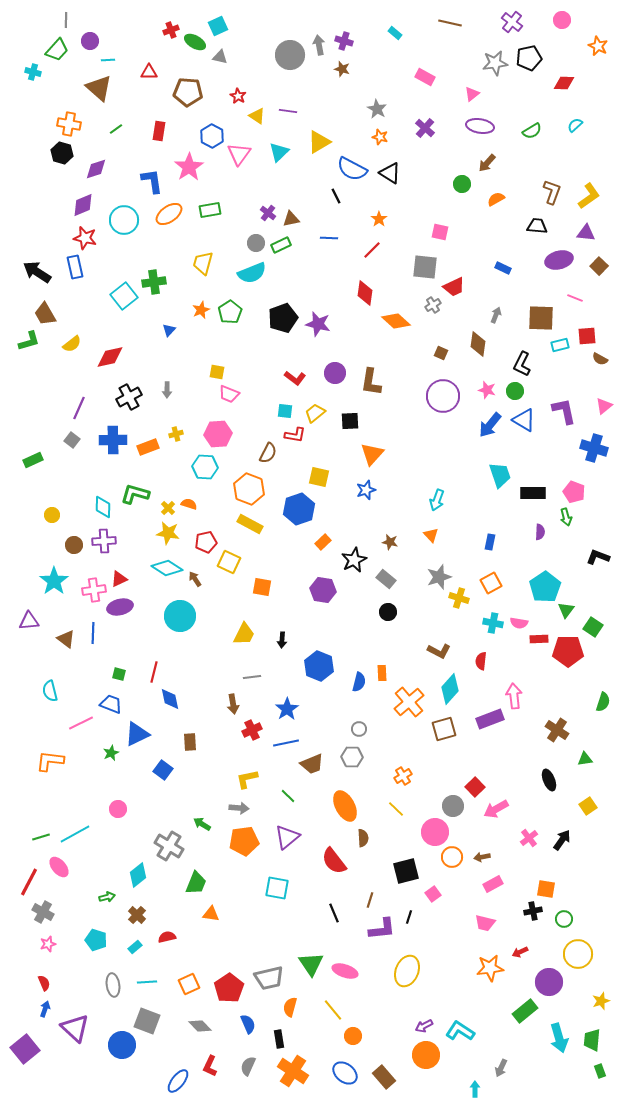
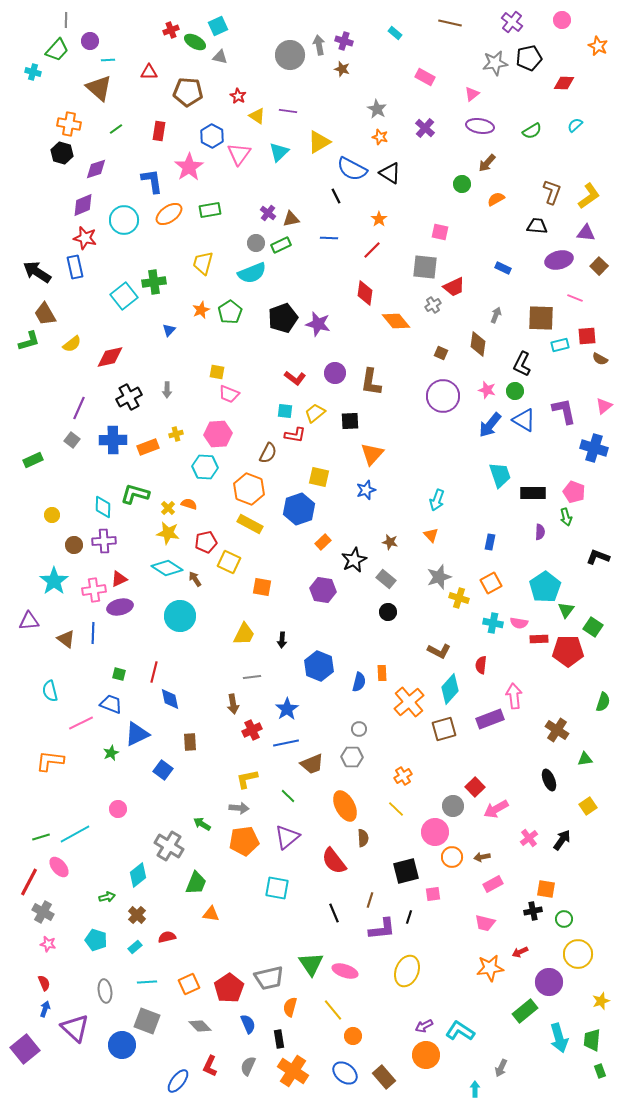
orange diamond at (396, 321): rotated 8 degrees clockwise
red semicircle at (481, 661): moved 4 px down
pink square at (433, 894): rotated 28 degrees clockwise
pink star at (48, 944): rotated 28 degrees clockwise
gray ellipse at (113, 985): moved 8 px left, 6 px down
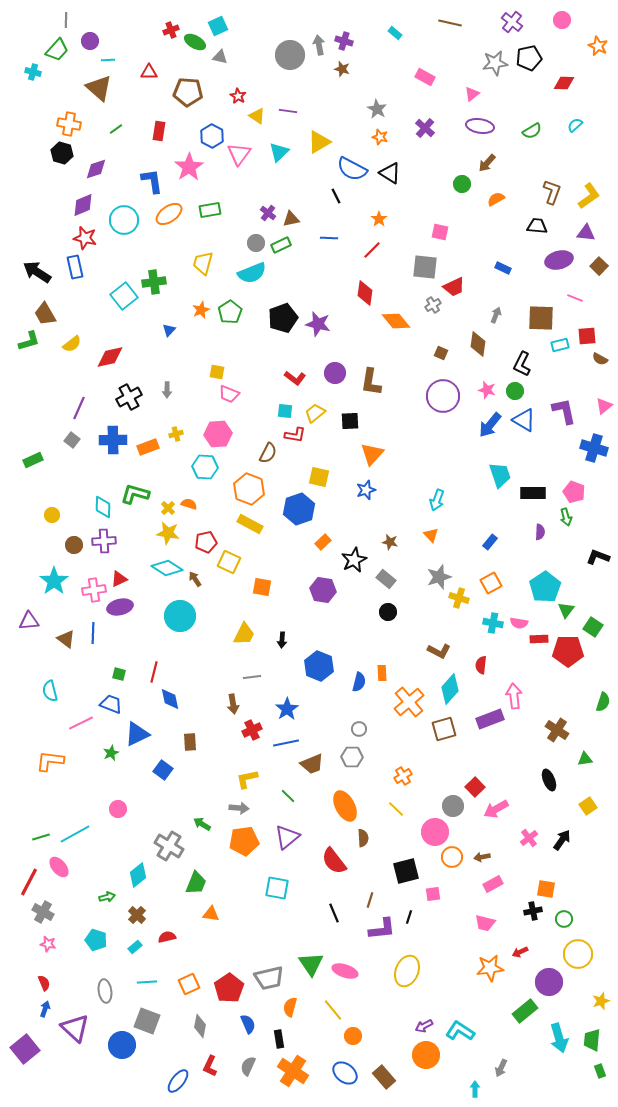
blue rectangle at (490, 542): rotated 28 degrees clockwise
gray diamond at (200, 1026): rotated 55 degrees clockwise
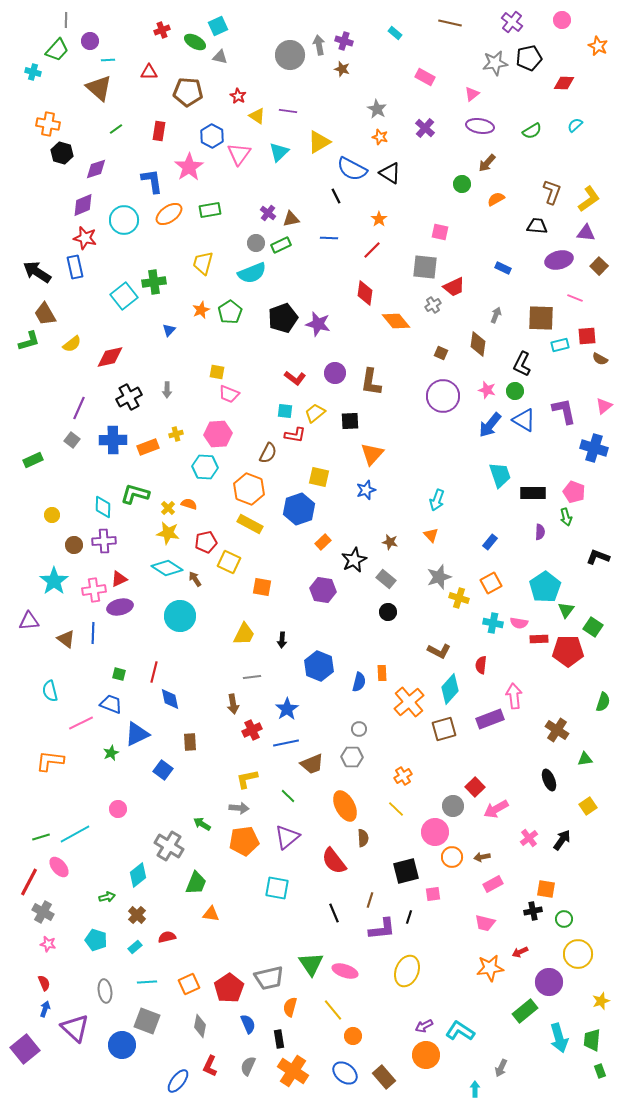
red cross at (171, 30): moved 9 px left
orange cross at (69, 124): moved 21 px left
yellow L-shape at (589, 196): moved 3 px down
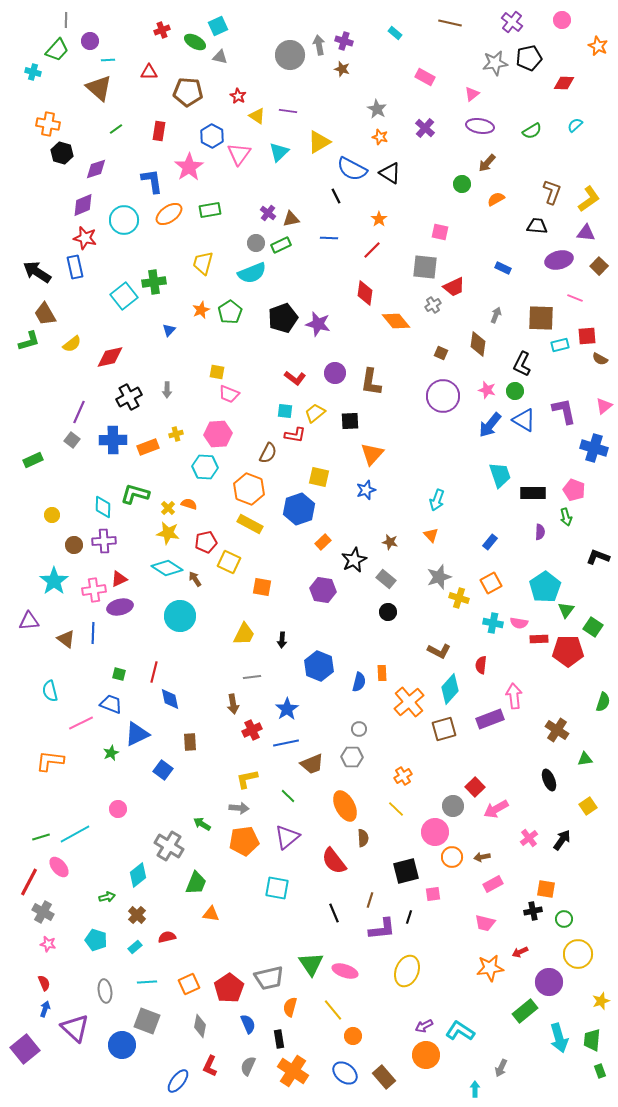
purple line at (79, 408): moved 4 px down
pink pentagon at (574, 492): moved 2 px up
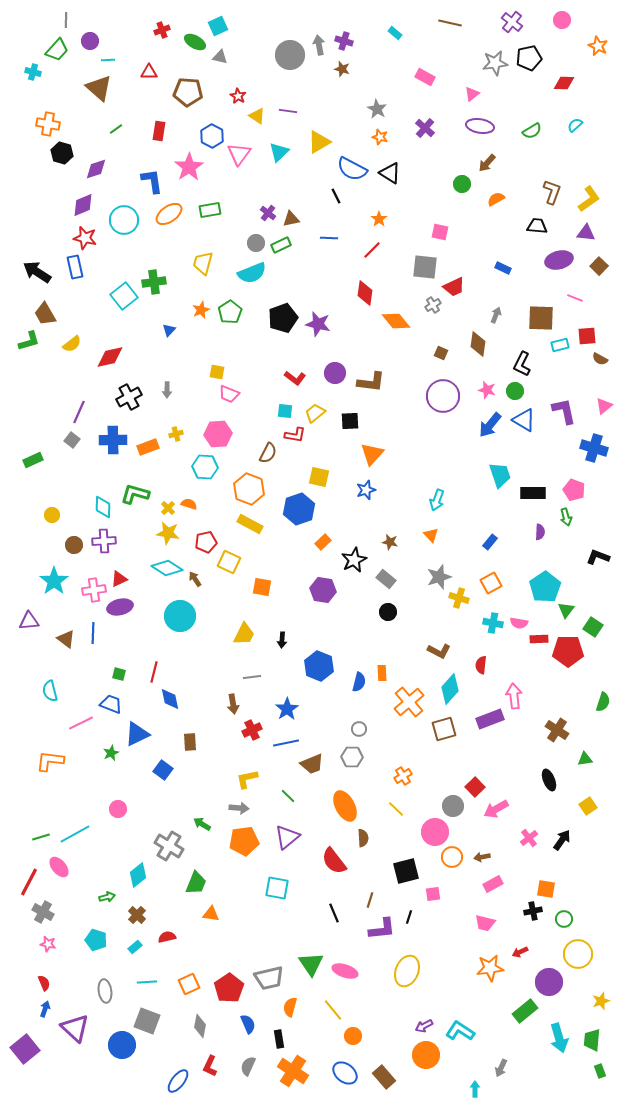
brown L-shape at (371, 382): rotated 92 degrees counterclockwise
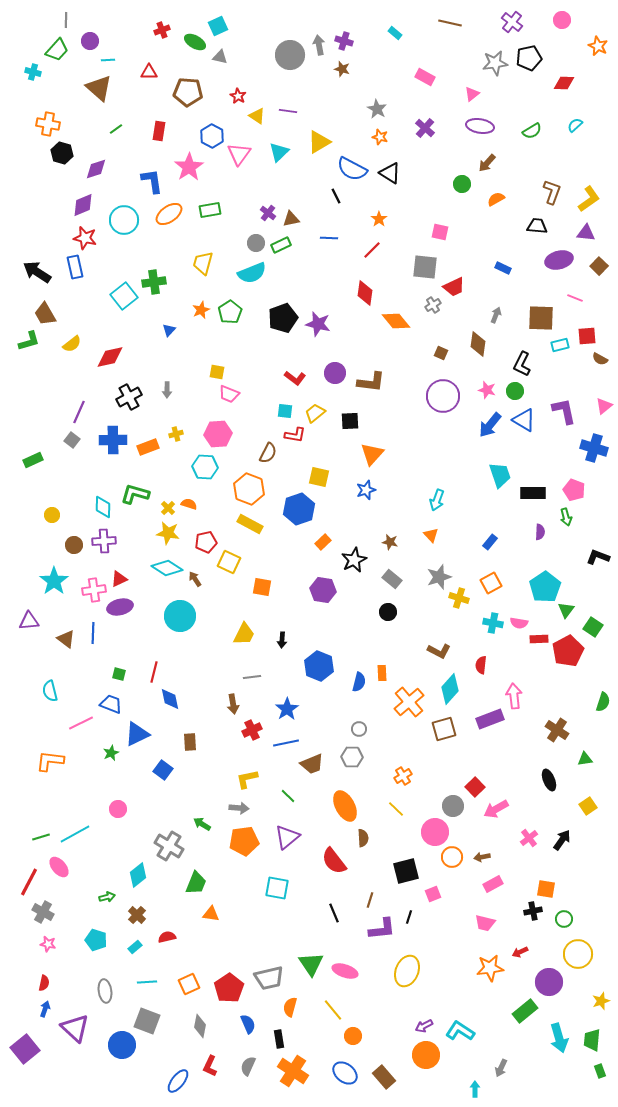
gray rectangle at (386, 579): moved 6 px right
red pentagon at (568, 651): rotated 28 degrees counterclockwise
pink square at (433, 894): rotated 14 degrees counterclockwise
red semicircle at (44, 983): rotated 35 degrees clockwise
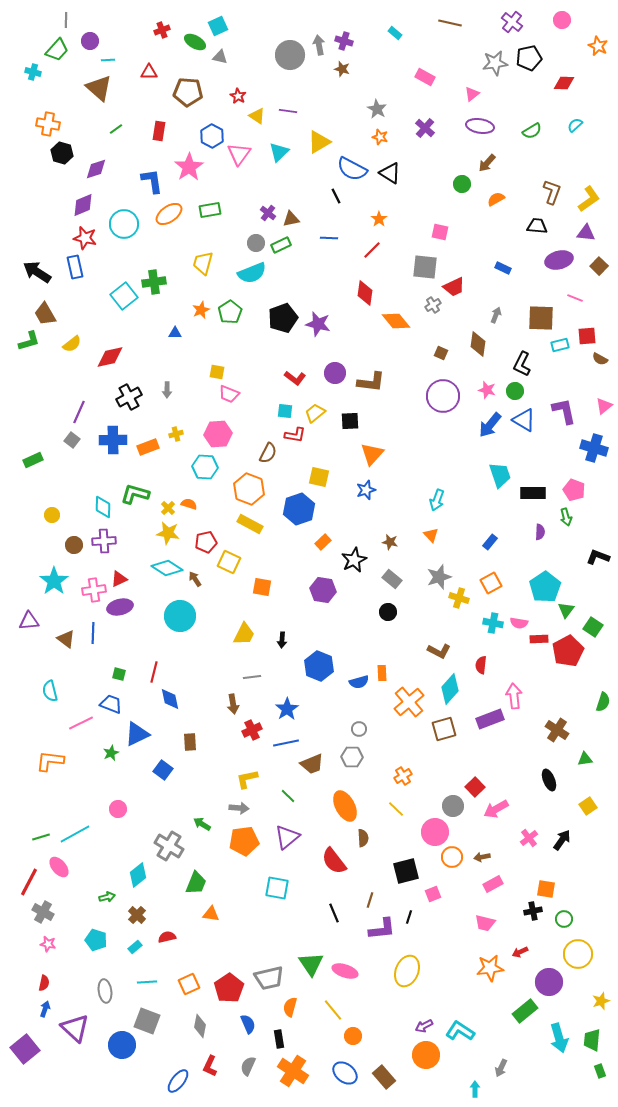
cyan circle at (124, 220): moved 4 px down
blue triangle at (169, 330): moved 6 px right, 3 px down; rotated 48 degrees clockwise
blue semicircle at (359, 682): rotated 60 degrees clockwise
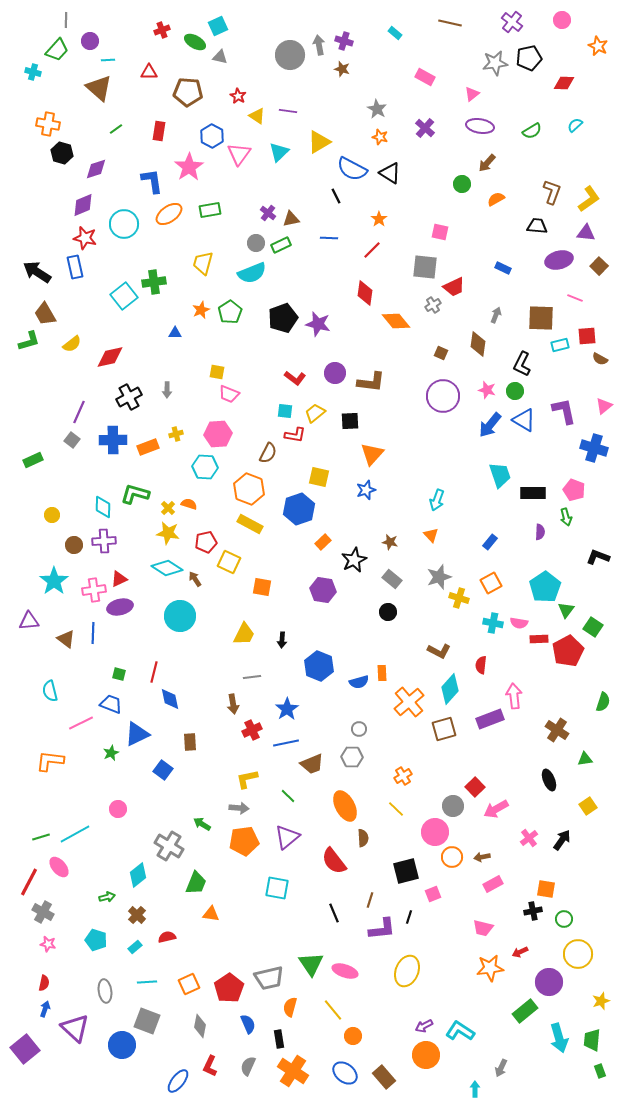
pink trapezoid at (485, 923): moved 2 px left, 5 px down
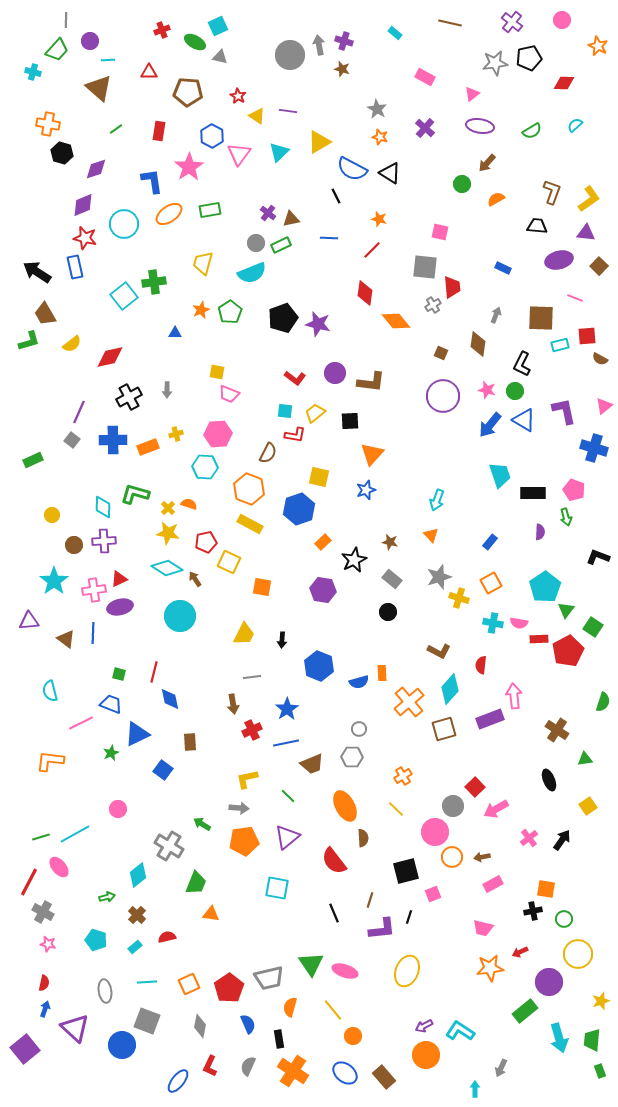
orange star at (379, 219): rotated 21 degrees counterclockwise
red trapezoid at (454, 287): moved 2 px left; rotated 70 degrees counterclockwise
